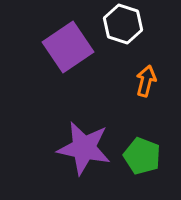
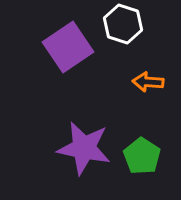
orange arrow: moved 2 px right, 1 px down; rotated 100 degrees counterclockwise
green pentagon: rotated 12 degrees clockwise
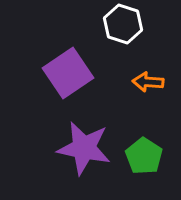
purple square: moved 26 px down
green pentagon: moved 2 px right
